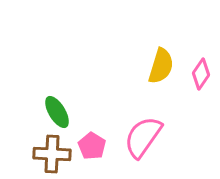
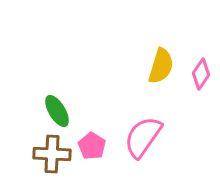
green ellipse: moved 1 px up
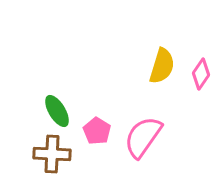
yellow semicircle: moved 1 px right
pink pentagon: moved 5 px right, 15 px up
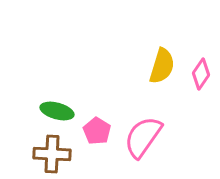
green ellipse: rotated 44 degrees counterclockwise
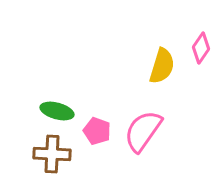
pink diamond: moved 26 px up
pink pentagon: rotated 12 degrees counterclockwise
pink semicircle: moved 6 px up
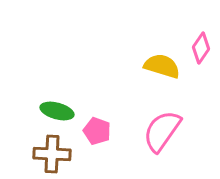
yellow semicircle: rotated 90 degrees counterclockwise
pink semicircle: moved 19 px right
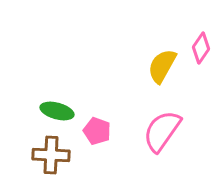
yellow semicircle: rotated 78 degrees counterclockwise
brown cross: moved 1 px left, 1 px down
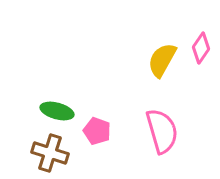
yellow semicircle: moved 6 px up
pink semicircle: rotated 129 degrees clockwise
brown cross: moved 1 px left, 2 px up; rotated 15 degrees clockwise
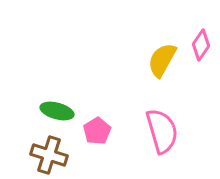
pink diamond: moved 3 px up
pink pentagon: rotated 20 degrees clockwise
brown cross: moved 1 px left, 2 px down
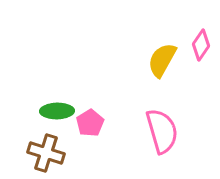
green ellipse: rotated 16 degrees counterclockwise
pink pentagon: moved 7 px left, 8 px up
brown cross: moved 3 px left, 2 px up
